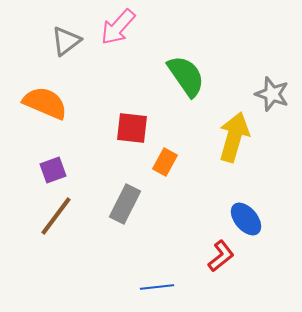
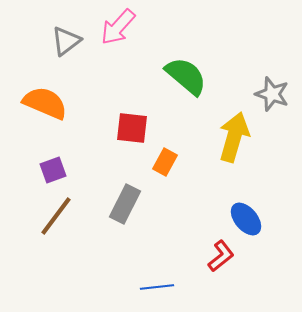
green semicircle: rotated 15 degrees counterclockwise
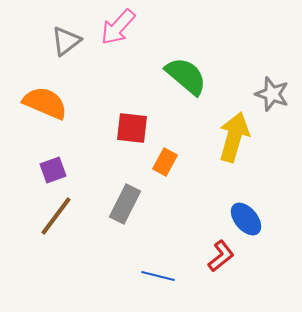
blue line: moved 1 px right, 11 px up; rotated 20 degrees clockwise
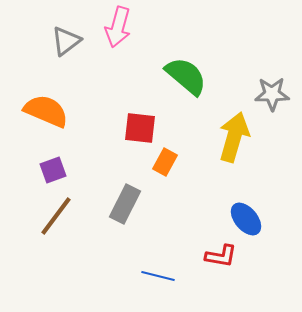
pink arrow: rotated 27 degrees counterclockwise
gray star: rotated 20 degrees counterclockwise
orange semicircle: moved 1 px right, 8 px down
red square: moved 8 px right
red L-shape: rotated 48 degrees clockwise
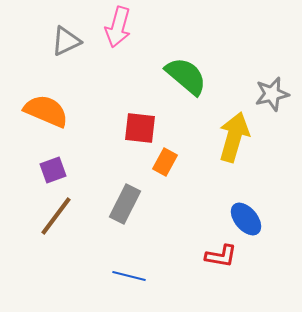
gray triangle: rotated 12 degrees clockwise
gray star: rotated 12 degrees counterclockwise
blue line: moved 29 px left
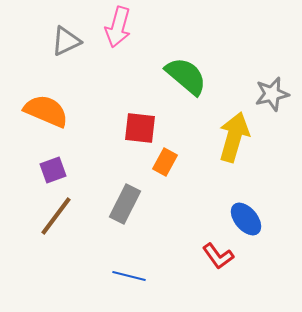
red L-shape: moved 3 px left; rotated 44 degrees clockwise
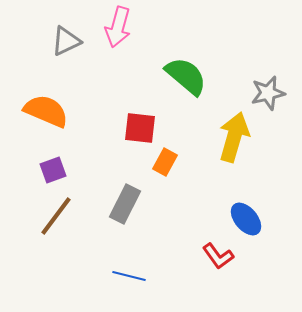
gray star: moved 4 px left, 1 px up
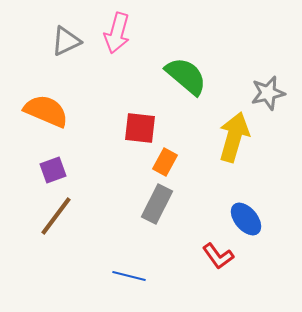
pink arrow: moved 1 px left, 6 px down
gray rectangle: moved 32 px right
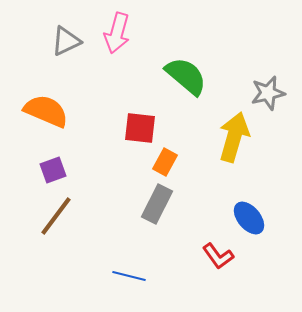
blue ellipse: moved 3 px right, 1 px up
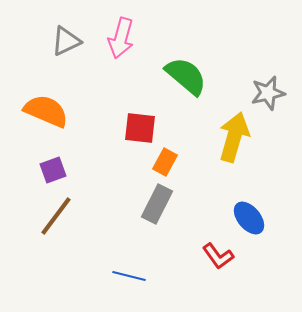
pink arrow: moved 4 px right, 5 px down
